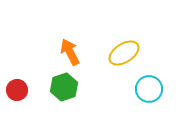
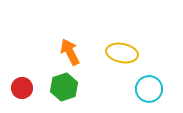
yellow ellipse: moved 2 px left; rotated 44 degrees clockwise
red circle: moved 5 px right, 2 px up
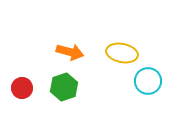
orange arrow: rotated 132 degrees clockwise
cyan circle: moved 1 px left, 8 px up
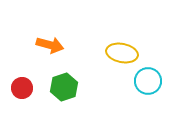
orange arrow: moved 20 px left, 7 px up
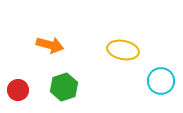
yellow ellipse: moved 1 px right, 3 px up
cyan circle: moved 13 px right
red circle: moved 4 px left, 2 px down
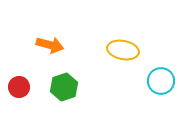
red circle: moved 1 px right, 3 px up
